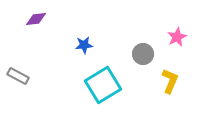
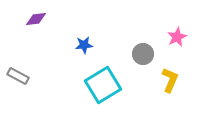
yellow L-shape: moved 1 px up
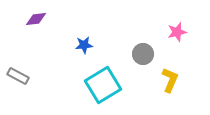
pink star: moved 5 px up; rotated 12 degrees clockwise
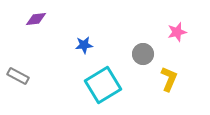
yellow L-shape: moved 1 px left, 1 px up
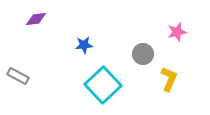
cyan square: rotated 12 degrees counterclockwise
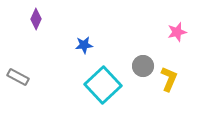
purple diamond: rotated 60 degrees counterclockwise
gray circle: moved 12 px down
gray rectangle: moved 1 px down
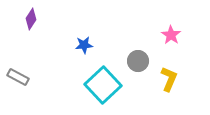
purple diamond: moved 5 px left; rotated 10 degrees clockwise
pink star: moved 6 px left, 3 px down; rotated 24 degrees counterclockwise
gray circle: moved 5 px left, 5 px up
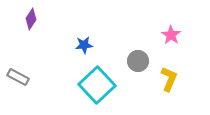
cyan square: moved 6 px left
